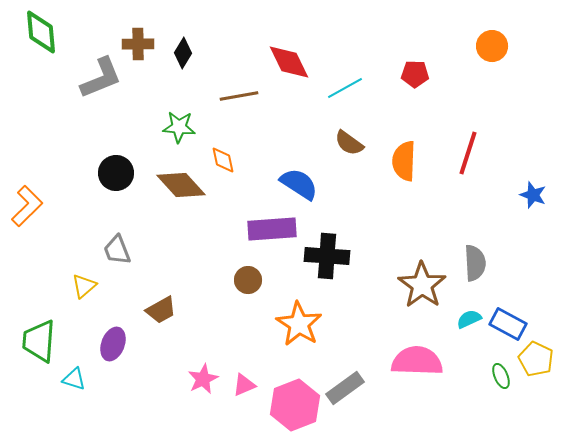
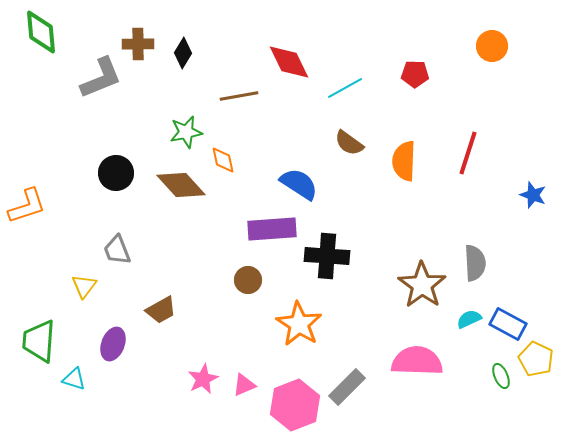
green star: moved 7 px right, 5 px down; rotated 16 degrees counterclockwise
orange L-shape: rotated 27 degrees clockwise
yellow triangle: rotated 12 degrees counterclockwise
gray rectangle: moved 2 px right, 1 px up; rotated 9 degrees counterclockwise
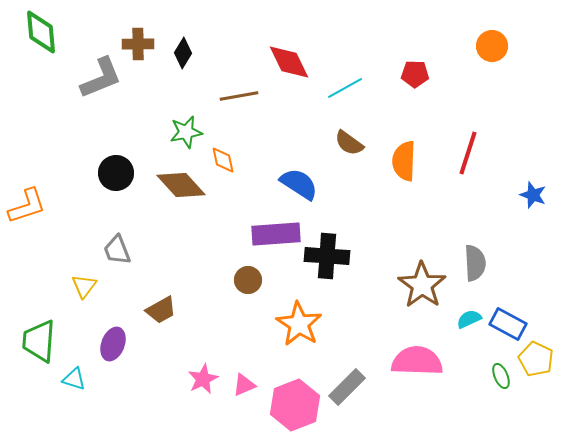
purple rectangle: moved 4 px right, 5 px down
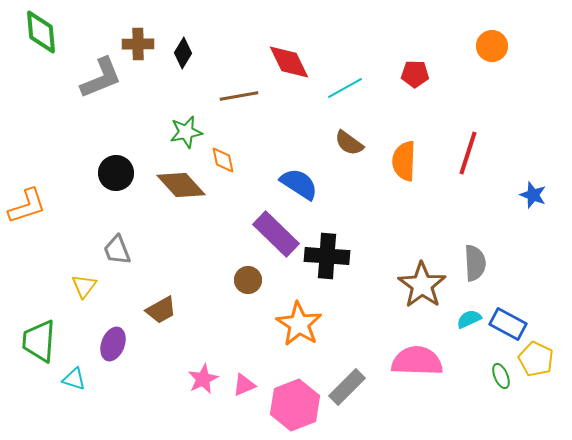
purple rectangle: rotated 48 degrees clockwise
